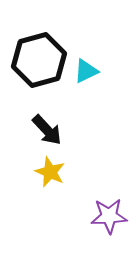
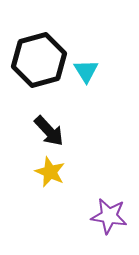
cyan triangle: rotated 36 degrees counterclockwise
black arrow: moved 2 px right, 1 px down
purple star: rotated 12 degrees clockwise
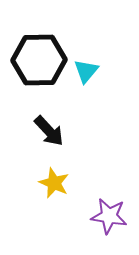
black hexagon: rotated 14 degrees clockwise
cyan triangle: rotated 12 degrees clockwise
yellow star: moved 4 px right, 11 px down
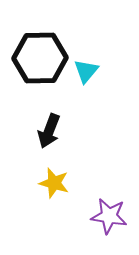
black hexagon: moved 1 px right, 2 px up
black arrow: rotated 64 degrees clockwise
yellow star: rotated 8 degrees counterclockwise
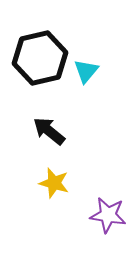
black hexagon: rotated 12 degrees counterclockwise
black arrow: rotated 108 degrees clockwise
purple star: moved 1 px left, 1 px up
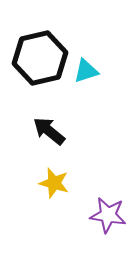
cyan triangle: rotated 32 degrees clockwise
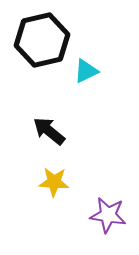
black hexagon: moved 2 px right, 18 px up
cyan triangle: rotated 8 degrees counterclockwise
yellow star: moved 1 px up; rotated 12 degrees counterclockwise
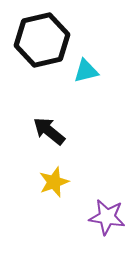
cyan triangle: rotated 12 degrees clockwise
yellow star: rotated 24 degrees counterclockwise
purple star: moved 1 px left, 2 px down
